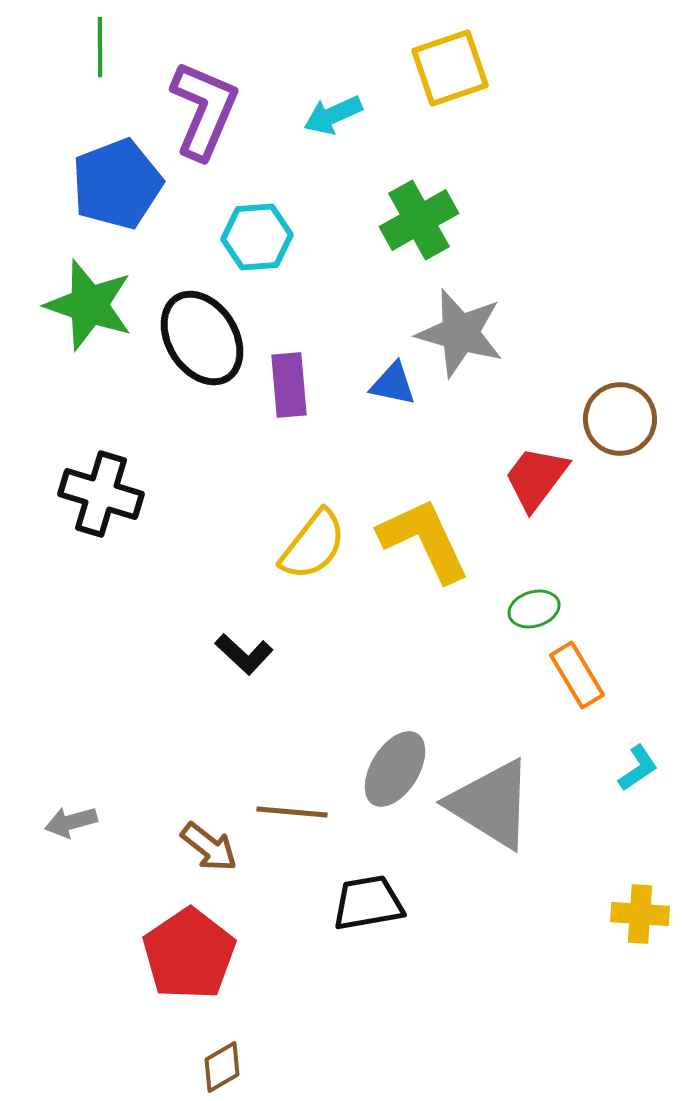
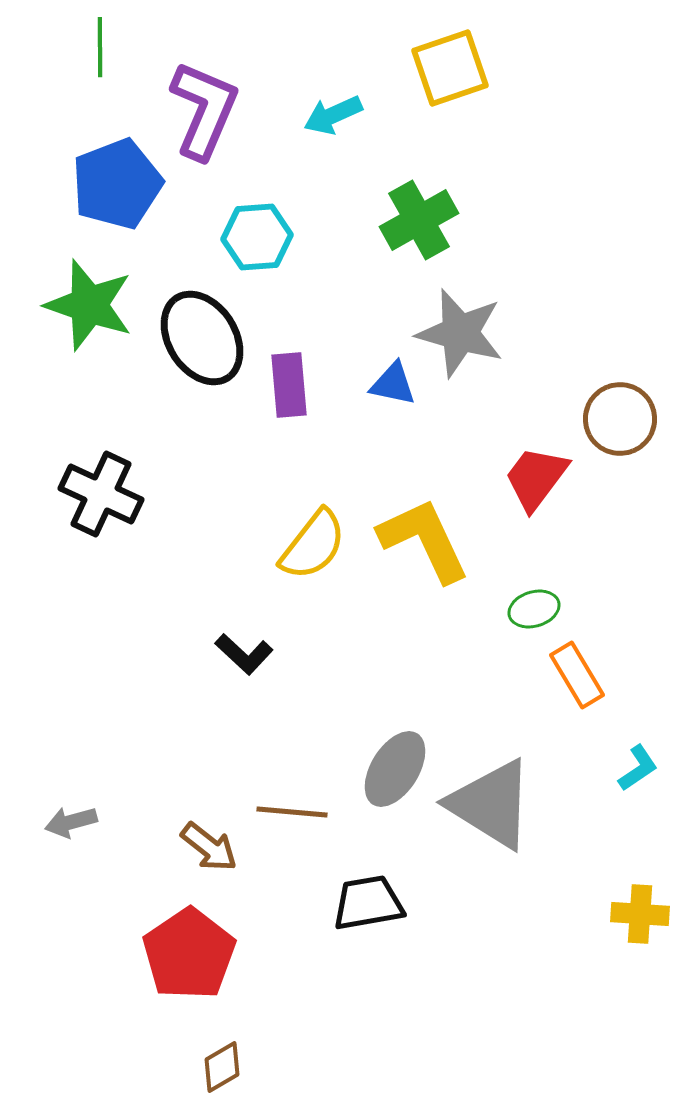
black cross: rotated 8 degrees clockwise
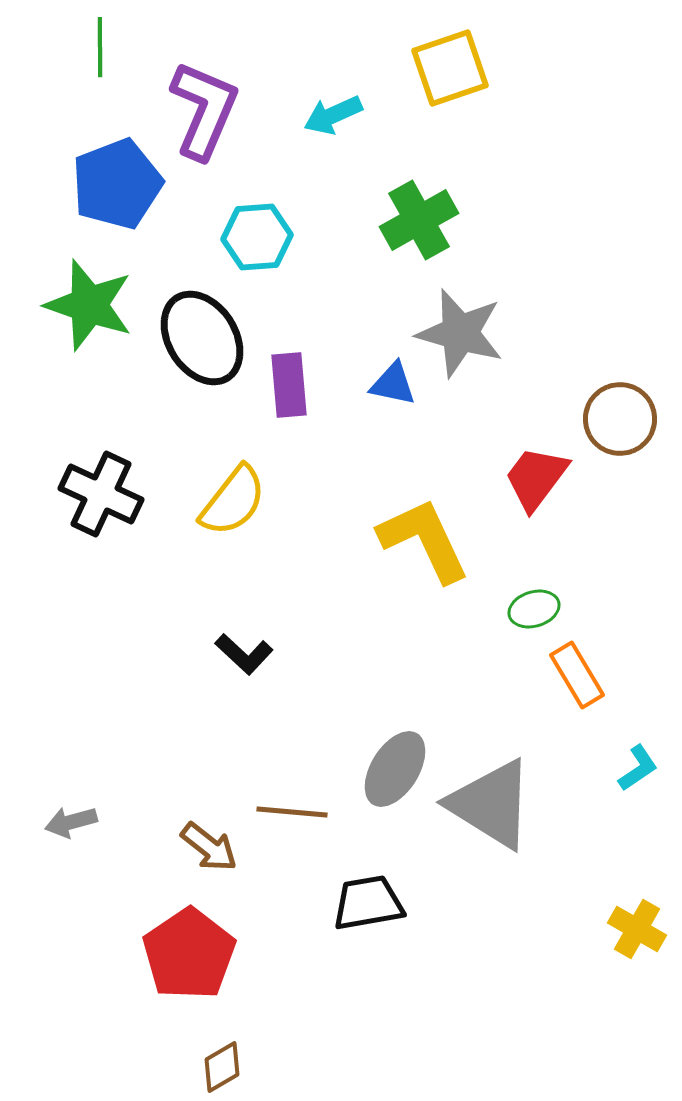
yellow semicircle: moved 80 px left, 44 px up
yellow cross: moved 3 px left, 15 px down; rotated 26 degrees clockwise
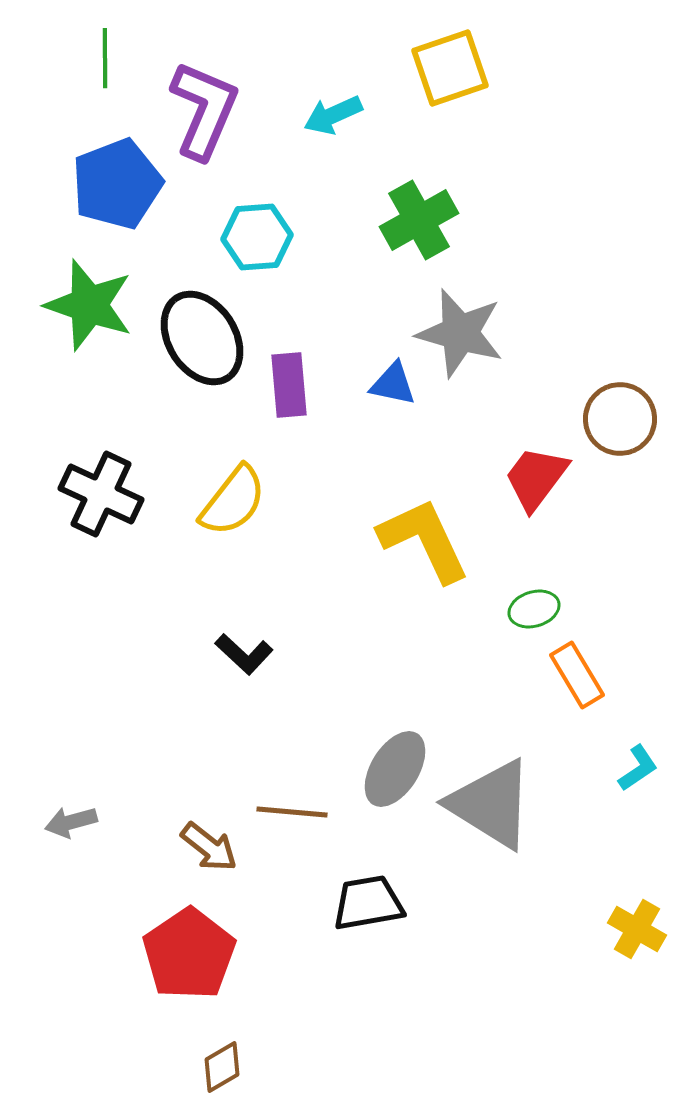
green line: moved 5 px right, 11 px down
